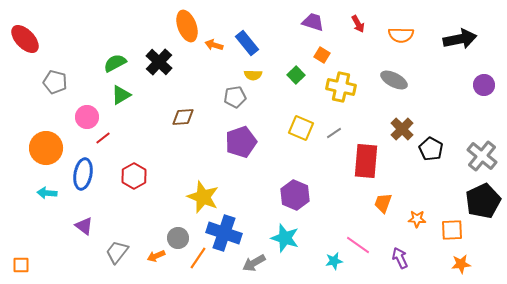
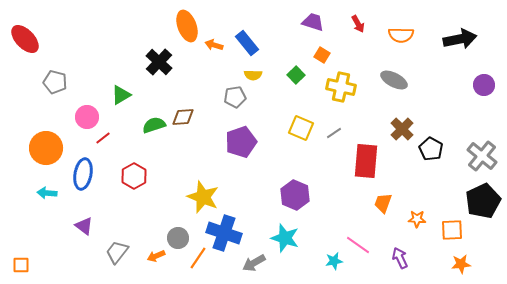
green semicircle at (115, 63): moved 39 px right, 62 px down; rotated 10 degrees clockwise
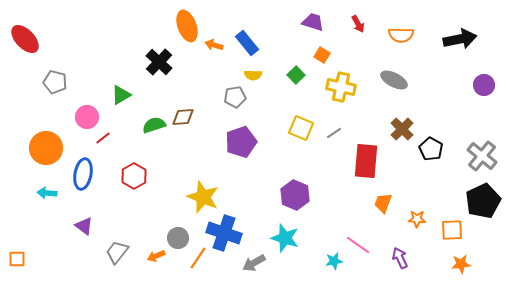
orange square at (21, 265): moved 4 px left, 6 px up
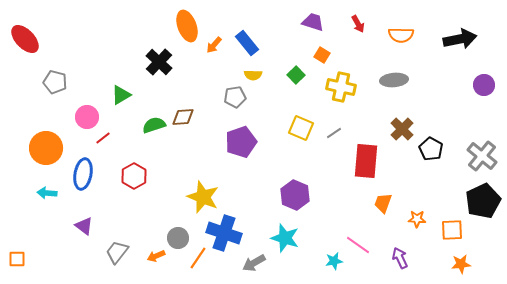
orange arrow at (214, 45): rotated 66 degrees counterclockwise
gray ellipse at (394, 80): rotated 32 degrees counterclockwise
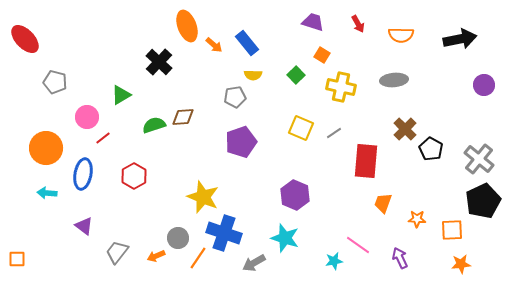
orange arrow at (214, 45): rotated 90 degrees counterclockwise
brown cross at (402, 129): moved 3 px right
gray cross at (482, 156): moved 3 px left, 3 px down
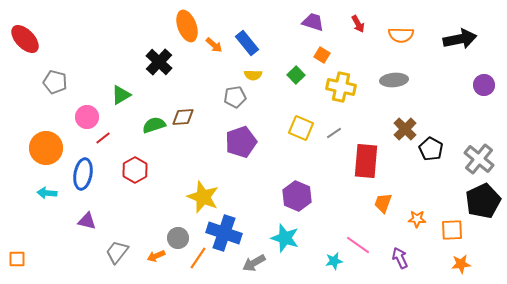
red hexagon at (134, 176): moved 1 px right, 6 px up
purple hexagon at (295, 195): moved 2 px right, 1 px down
purple triangle at (84, 226): moved 3 px right, 5 px up; rotated 24 degrees counterclockwise
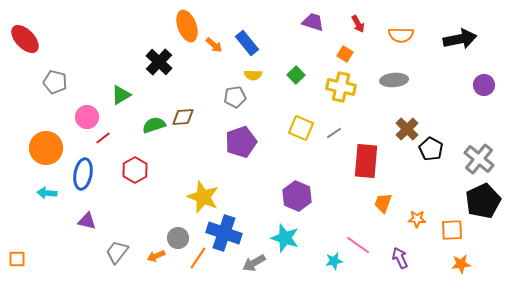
orange square at (322, 55): moved 23 px right, 1 px up
brown cross at (405, 129): moved 2 px right
